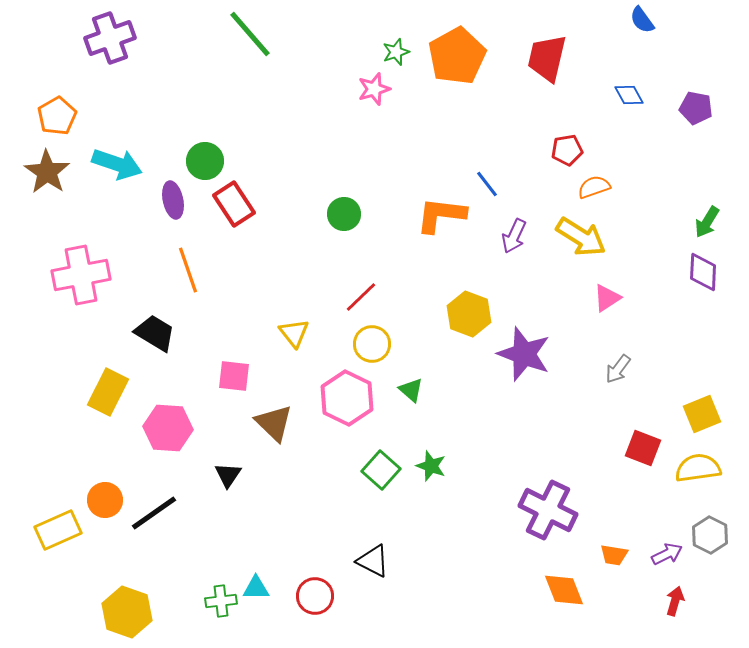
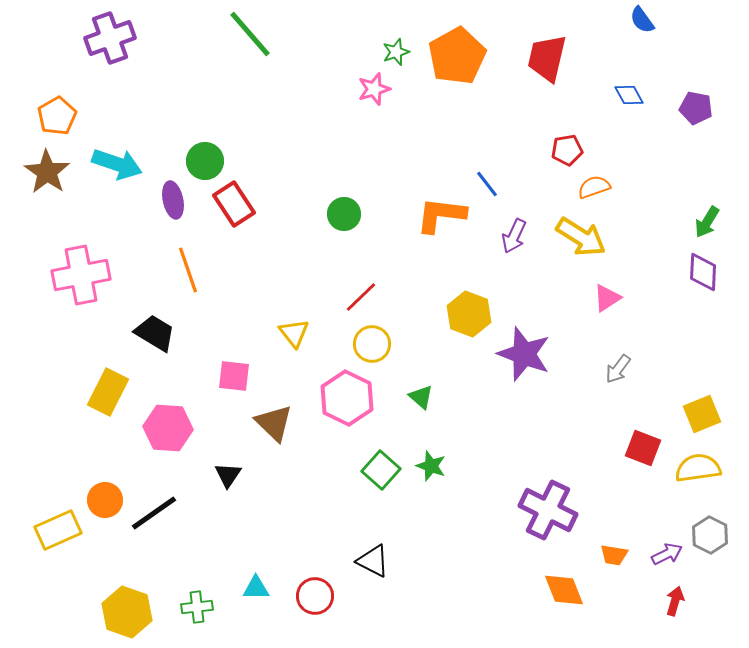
green triangle at (411, 390): moved 10 px right, 7 px down
green cross at (221, 601): moved 24 px left, 6 px down
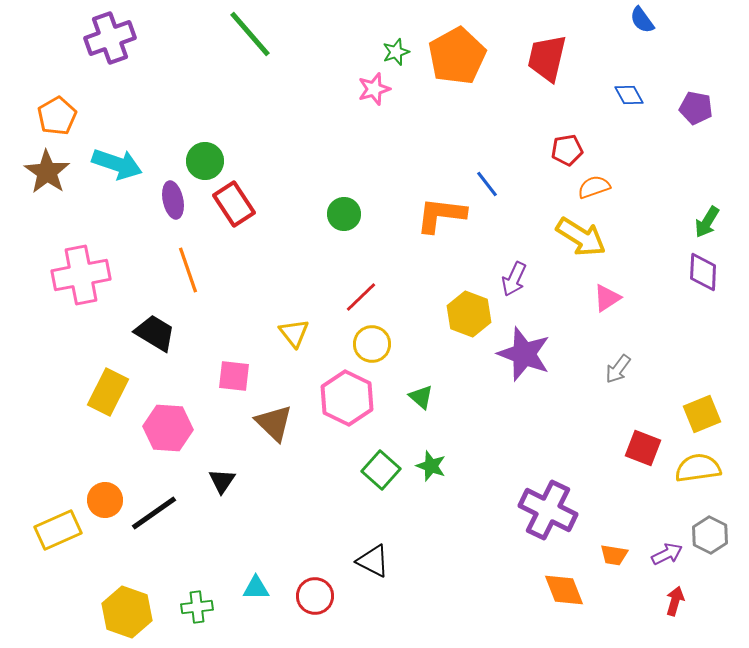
purple arrow at (514, 236): moved 43 px down
black triangle at (228, 475): moved 6 px left, 6 px down
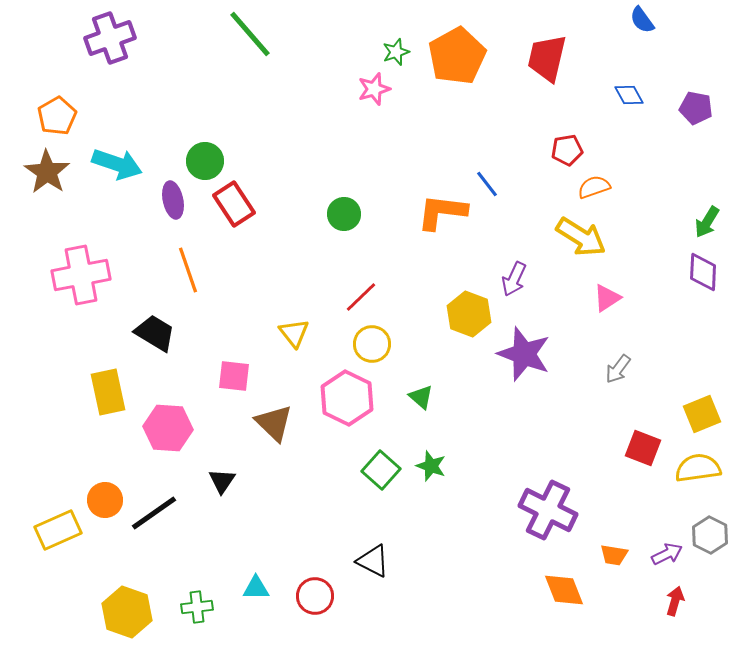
orange L-shape at (441, 215): moved 1 px right, 3 px up
yellow rectangle at (108, 392): rotated 39 degrees counterclockwise
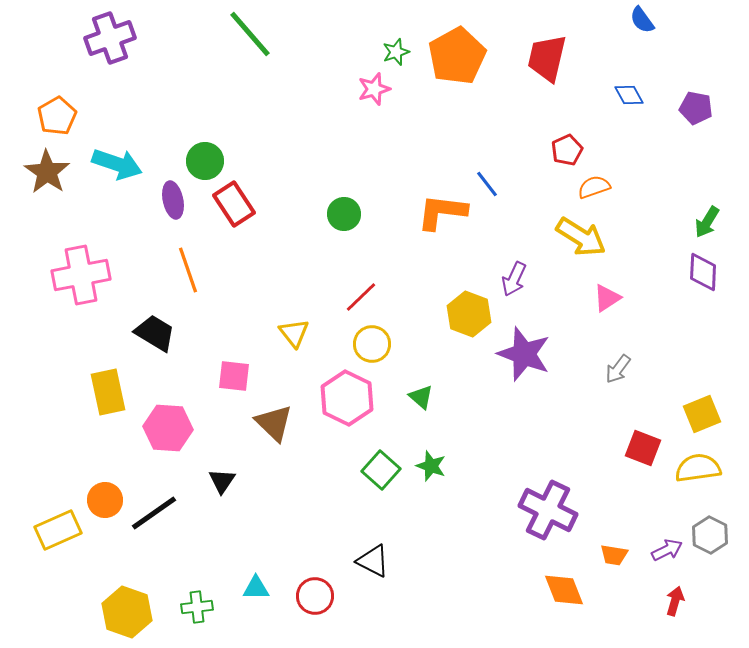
red pentagon at (567, 150): rotated 16 degrees counterclockwise
purple arrow at (667, 554): moved 4 px up
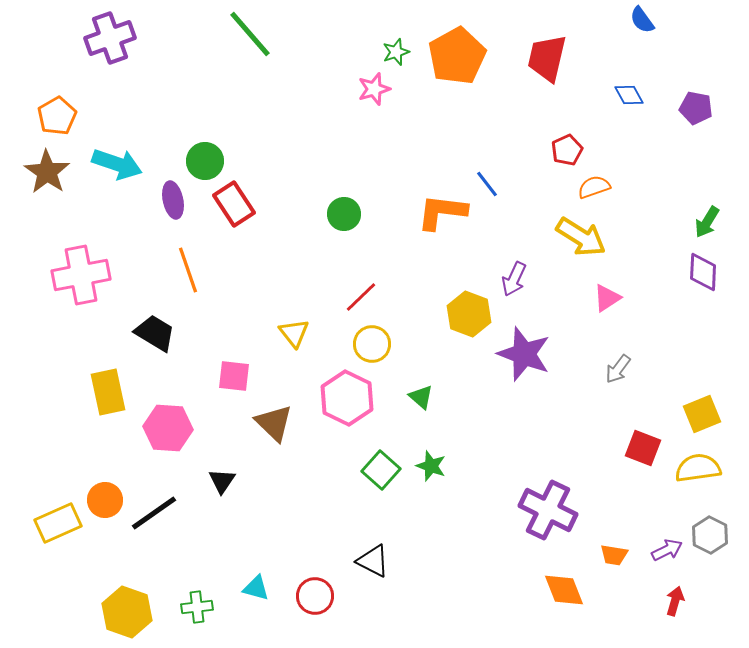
yellow rectangle at (58, 530): moved 7 px up
cyan triangle at (256, 588): rotated 16 degrees clockwise
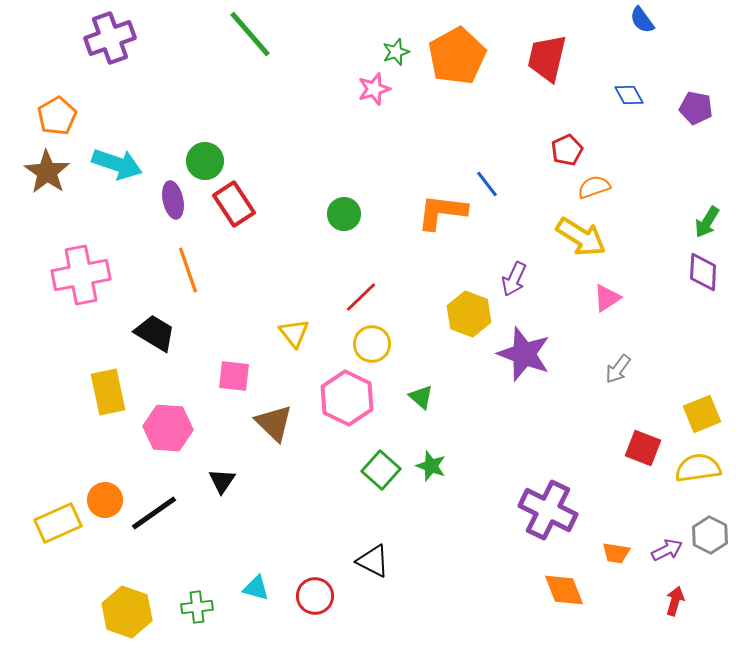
orange trapezoid at (614, 555): moved 2 px right, 2 px up
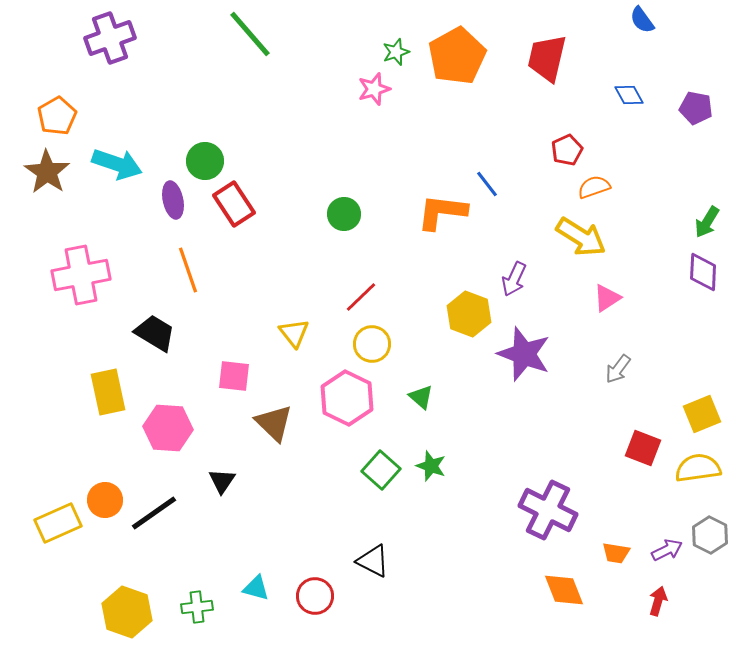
red arrow at (675, 601): moved 17 px left
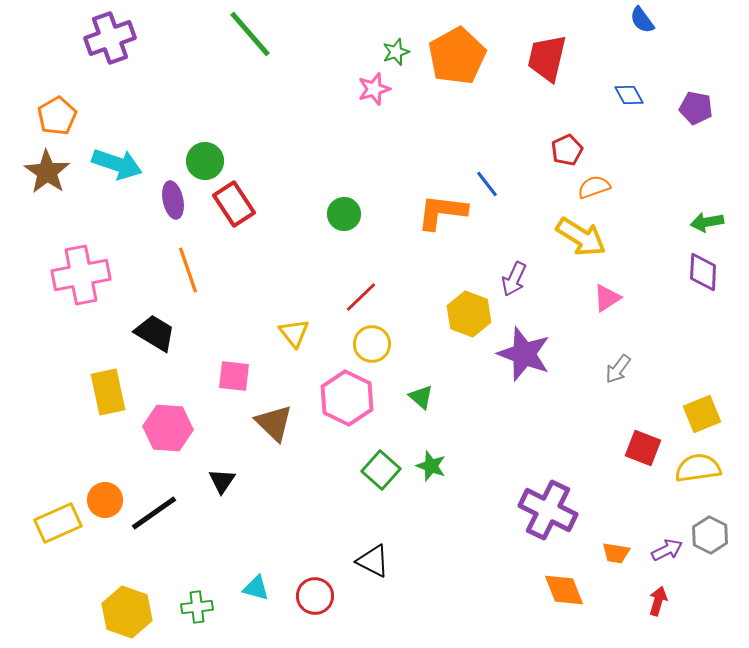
green arrow at (707, 222): rotated 48 degrees clockwise
